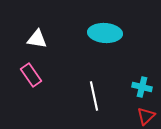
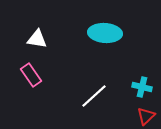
white line: rotated 60 degrees clockwise
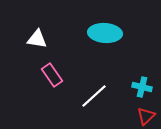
pink rectangle: moved 21 px right
